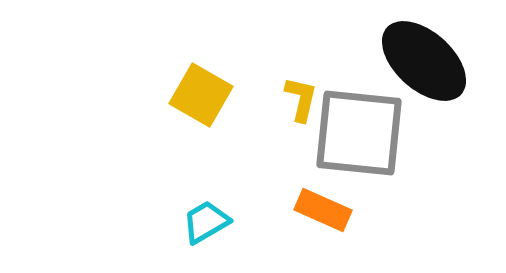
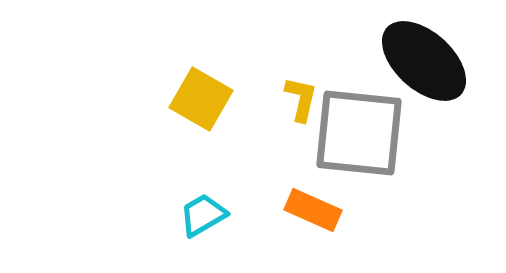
yellow square: moved 4 px down
orange rectangle: moved 10 px left
cyan trapezoid: moved 3 px left, 7 px up
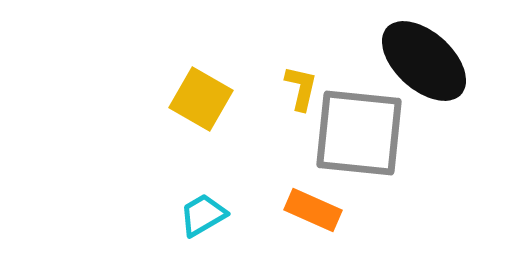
yellow L-shape: moved 11 px up
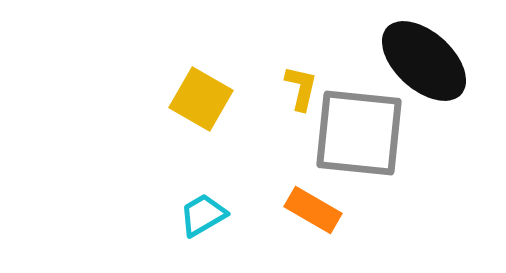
orange rectangle: rotated 6 degrees clockwise
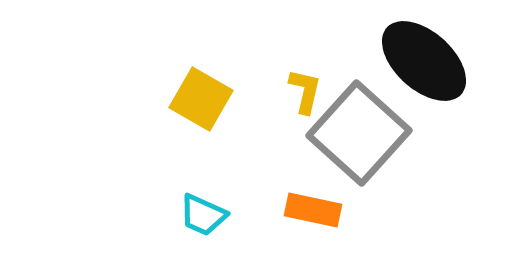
yellow L-shape: moved 4 px right, 3 px down
gray square: rotated 36 degrees clockwise
orange rectangle: rotated 18 degrees counterclockwise
cyan trapezoid: rotated 126 degrees counterclockwise
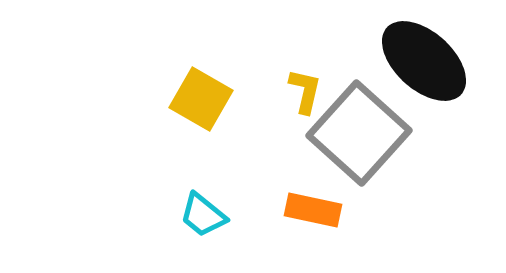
cyan trapezoid: rotated 15 degrees clockwise
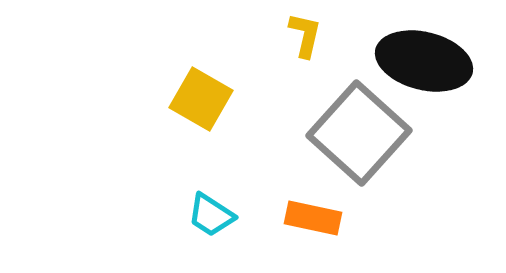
black ellipse: rotated 28 degrees counterclockwise
yellow L-shape: moved 56 px up
orange rectangle: moved 8 px down
cyan trapezoid: moved 8 px right; rotated 6 degrees counterclockwise
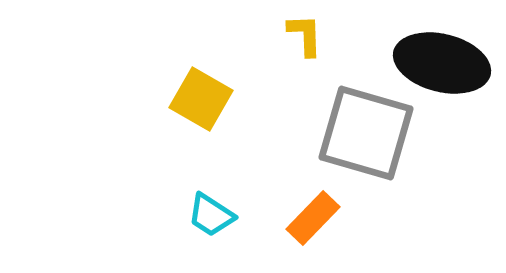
yellow L-shape: rotated 15 degrees counterclockwise
black ellipse: moved 18 px right, 2 px down
gray square: moved 7 px right; rotated 26 degrees counterclockwise
orange rectangle: rotated 58 degrees counterclockwise
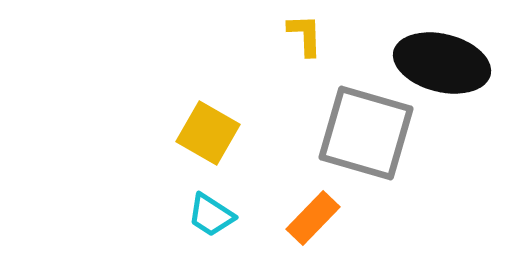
yellow square: moved 7 px right, 34 px down
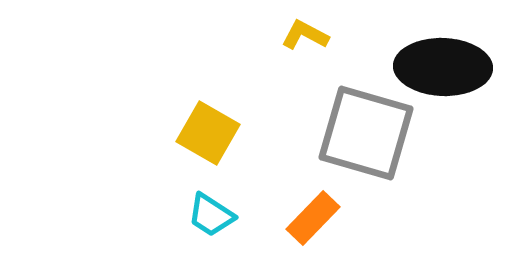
yellow L-shape: rotated 60 degrees counterclockwise
black ellipse: moved 1 px right, 4 px down; rotated 12 degrees counterclockwise
